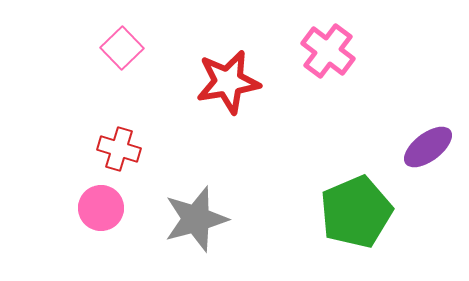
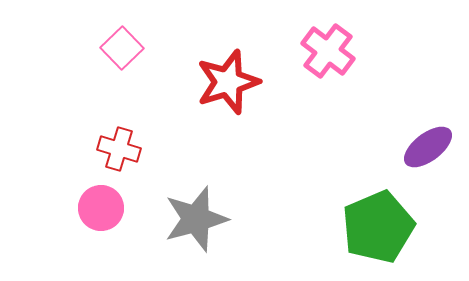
red star: rotated 8 degrees counterclockwise
green pentagon: moved 22 px right, 15 px down
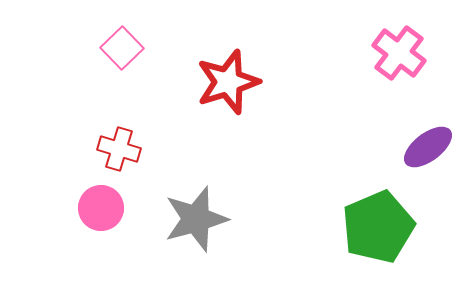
pink cross: moved 71 px right, 2 px down
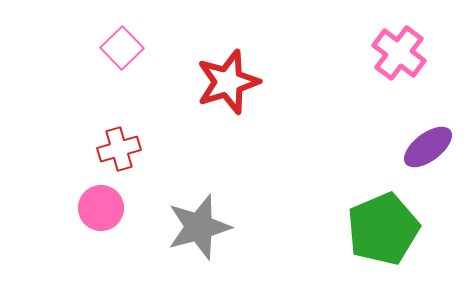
red cross: rotated 33 degrees counterclockwise
gray star: moved 3 px right, 8 px down
green pentagon: moved 5 px right, 2 px down
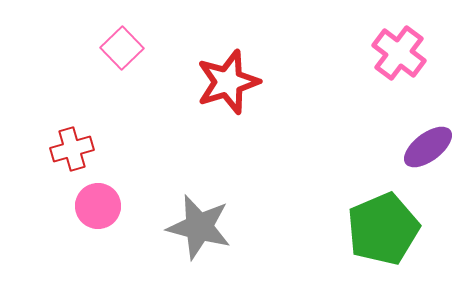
red cross: moved 47 px left
pink circle: moved 3 px left, 2 px up
gray star: rotated 30 degrees clockwise
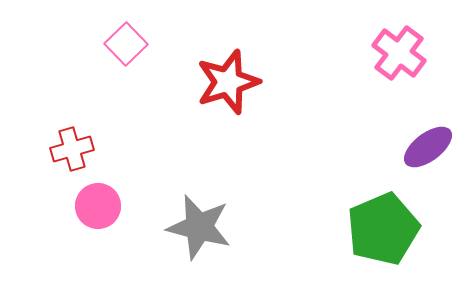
pink square: moved 4 px right, 4 px up
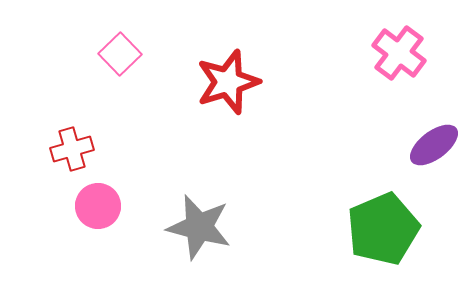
pink square: moved 6 px left, 10 px down
purple ellipse: moved 6 px right, 2 px up
